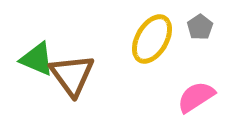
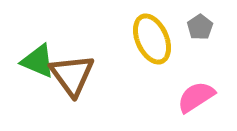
yellow ellipse: rotated 54 degrees counterclockwise
green triangle: moved 1 px right, 2 px down
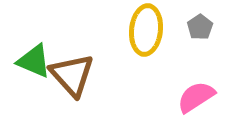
yellow ellipse: moved 6 px left, 9 px up; rotated 30 degrees clockwise
green triangle: moved 4 px left
brown triangle: rotated 6 degrees counterclockwise
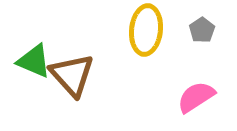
gray pentagon: moved 2 px right, 3 px down
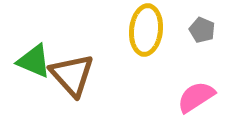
gray pentagon: rotated 15 degrees counterclockwise
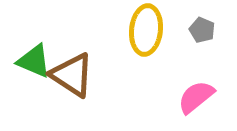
brown triangle: rotated 15 degrees counterclockwise
pink semicircle: rotated 6 degrees counterclockwise
